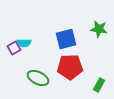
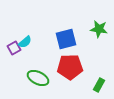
cyan semicircle: moved 1 px right, 1 px up; rotated 40 degrees counterclockwise
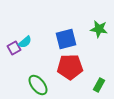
green ellipse: moved 7 px down; rotated 25 degrees clockwise
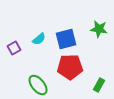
cyan semicircle: moved 14 px right, 3 px up
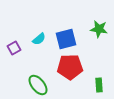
green rectangle: rotated 32 degrees counterclockwise
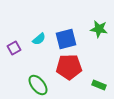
red pentagon: moved 1 px left
green rectangle: rotated 64 degrees counterclockwise
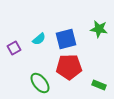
green ellipse: moved 2 px right, 2 px up
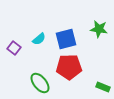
purple square: rotated 24 degrees counterclockwise
green rectangle: moved 4 px right, 2 px down
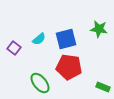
red pentagon: rotated 10 degrees clockwise
